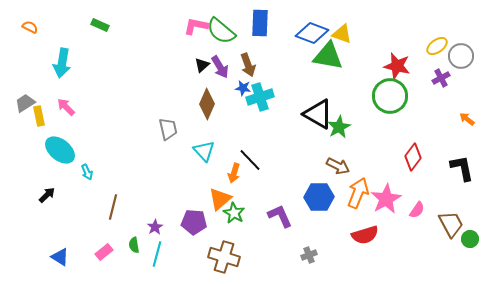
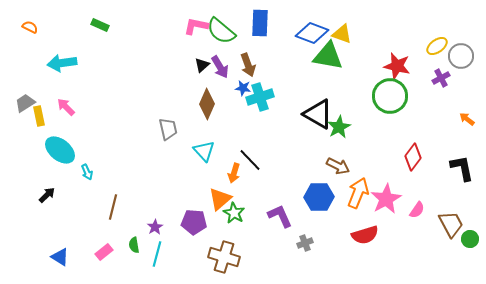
cyan arrow at (62, 63): rotated 72 degrees clockwise
gray cross at (309, 255): moved 4 px left, 12 px up
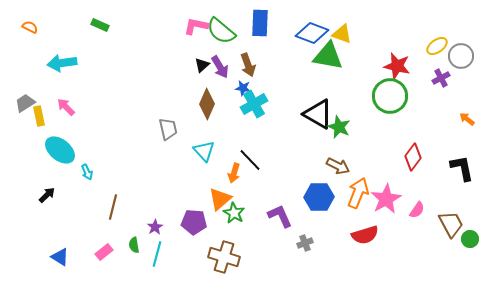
cyan cross at (260, 97): moved 6 px left, 7 px down; rotated 12 degrees counterclockwise
green star at (339, 127): rotated 20 degrees counterclockwise
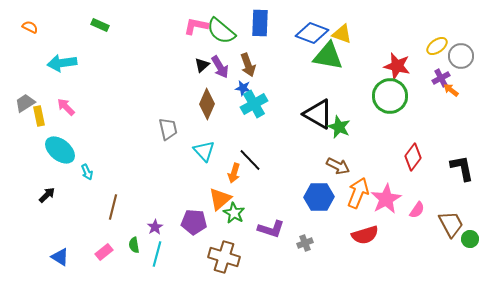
orange arrow at (467, 119): moved 16 px left, 29 px up
purple L-shape at (280, 216): moved 9 px left, 13 px down; rotated 132 degrees clockwise
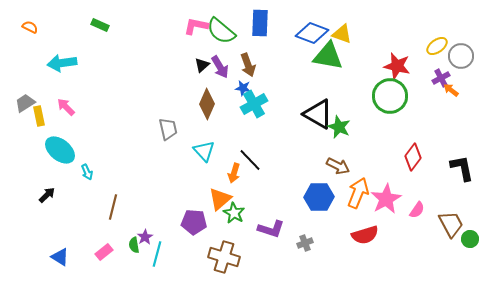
purple star at (155, 227): moved 10 px left, 10 px down
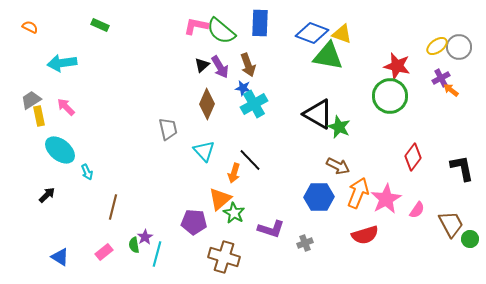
gray circle at (461, 56): moved 2 px left, 9 px up
gray trapezoid at (25, 103): moved 6 px right, 3 px up
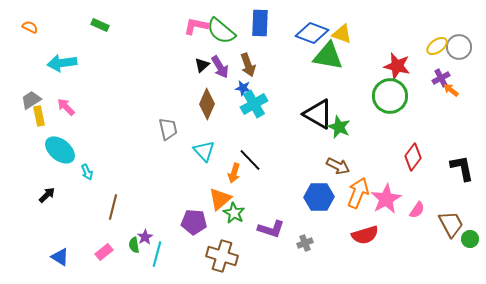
brown cross at (224, 257): moved 2 px left, 1 px up
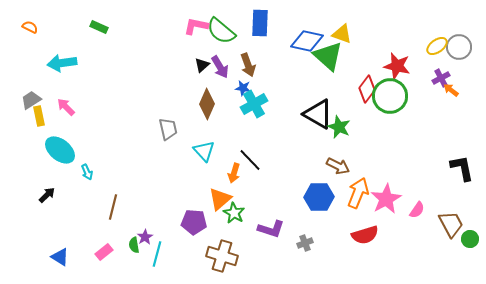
green rectangle at (100, 25): moved 1 px left, 2 px down
blue diamond at (312, 33): moved 5 px left, 8 px down; rotated 8 degrees counterclockwise
green triangle at (328, 56): rotated 32 degrees clockwise
red diamond at (413, 157): moved 46 px left, 68 px up
